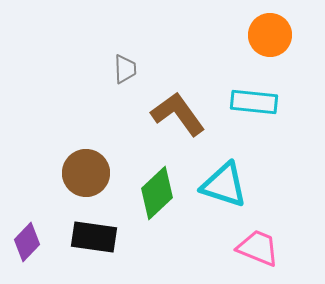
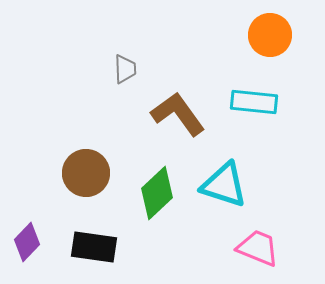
black rectangle: moved 10 px down
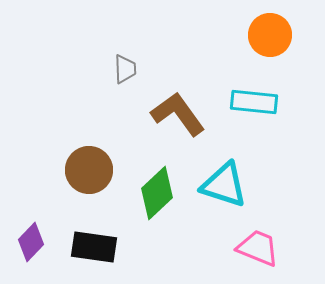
brown circle: moved 3 px right, 3 px up
purple diamond: moved 4 px right
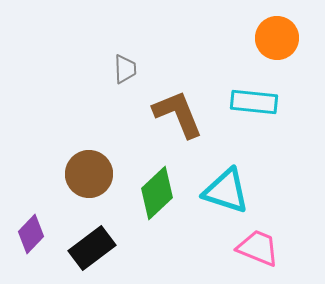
orange circle: moved 7 px right, 3 px down
brown L-shape: rotated 14 degrees clockwise
brown circle: moved 4 px down
cyan triangle: moved 2 px right, 6 px down
purple diamond: moved 8 px up
black rectangle: moved 2 px left, 1 px down; rotated 45 degrees counterclockwise
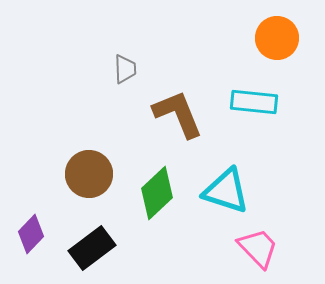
pink trapezoid: rotated 24 degrees clockwise
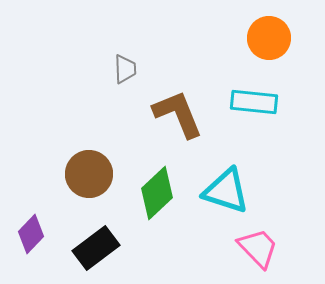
orange circle: moved 8 px left
black rectangle: moved 4 px right
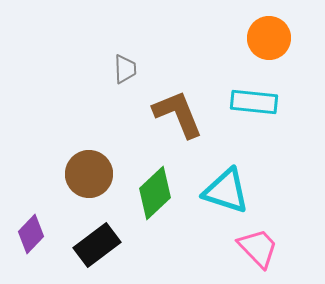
green diamond: moved 2 px left
black rectangle: moved 1 px right, 3 px up
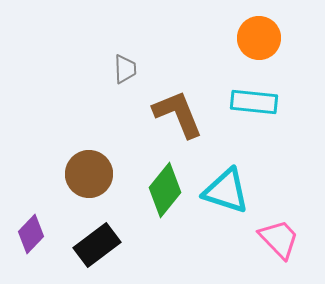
orange circle: moved 10 px left
green diamond: moved 10 px right, 3 px up; rotated 8 degrees counterclockwise
pink trapezoid: moved 21 px right, 9 px up
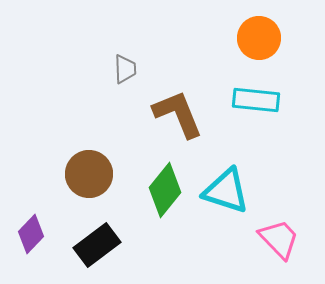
cyan rectangle: moved 2 px right, 2 px up
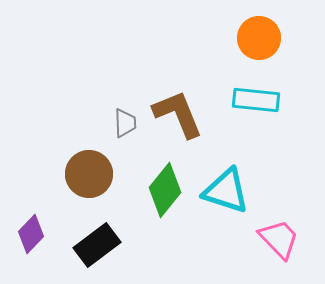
gray trapezoid: moved 54 px down
